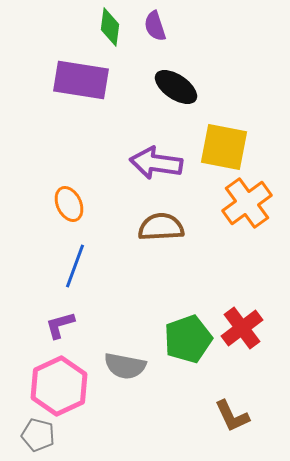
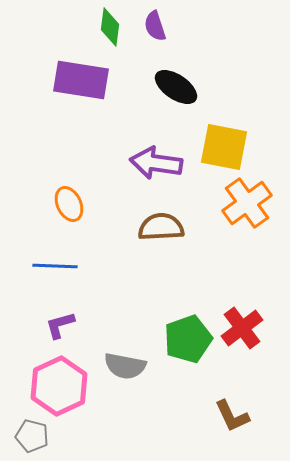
blue line: moved 20 px left; rotated 72 degrees clockwise
gray pentagon: moved 6 px left, 1 px down
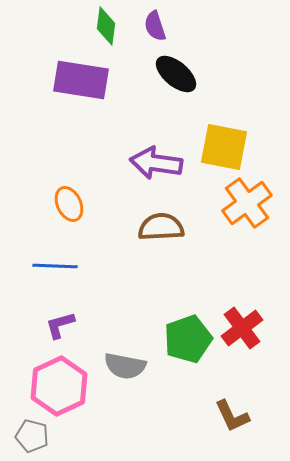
green diamond: moved 4 px left, 1 px up
black ellipse: moved 13 px up; rotated 6 degrees clockwise
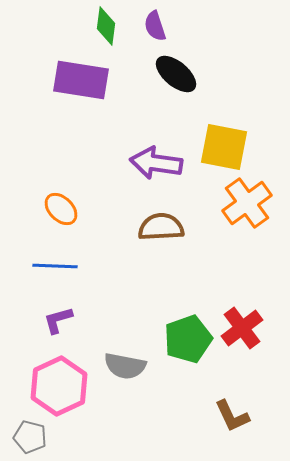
orange ellipse: moved 8 px left, 5 px down; rotated 20 degrees counterclockwise
purple L-shape: moved 2 px left, 5 px up
gray pentagon: moved 2 px left, 1 px down
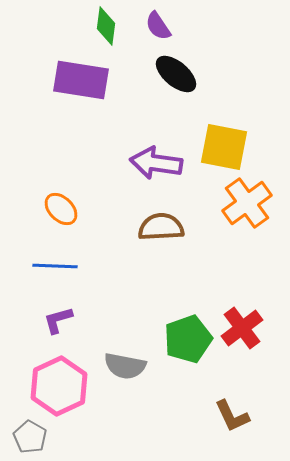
purple semicircle: moved 3 px right; rotated 16 degrees counterclockwise
gray pentagon: rotated 16 degrees clockwise
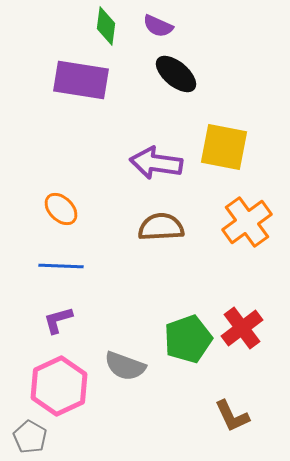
purple semicircle: rotated 32 degrees counterclockwise
orange cross: moved 19 px down
blue line: moved 6 px right
gray semicircle: rotated 9 degrees clockwise
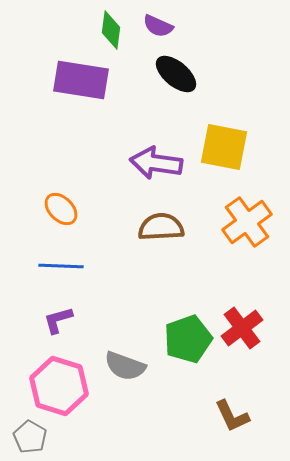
green diamond: moved 5 px right, 4 px down
pink hexagon: rotated 18 degrees counterclockwise
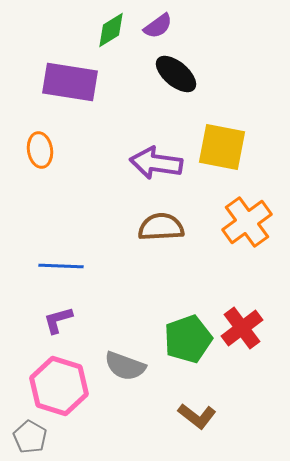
purple semicircle: rotated 60 degrees counterclockwise
green diamond: rotated 51 degrees clockwise
purple rectangle: moved 11 px left, 2 px down
yellow square: moved 2 px left
orange ellipse: moved 21 px left, 59 px up; rotated 36 degrees clockwise
brown L-shape: moved 35 px left; rotated 27 degrees counterclockwise
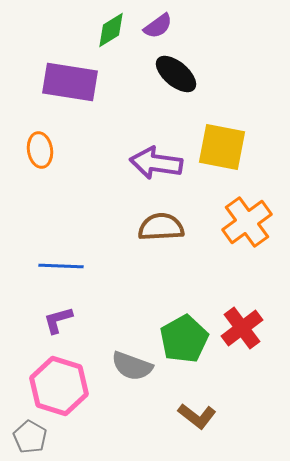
green pentagon: moved 4 px left; rotated 9 degrees counterclockwise
gray semicircle: moved 7 px right
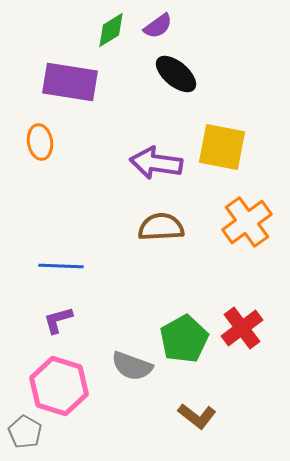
orange ellipse: moved 8 px up
gray pentagon: moved 5 px left, 5 px up
